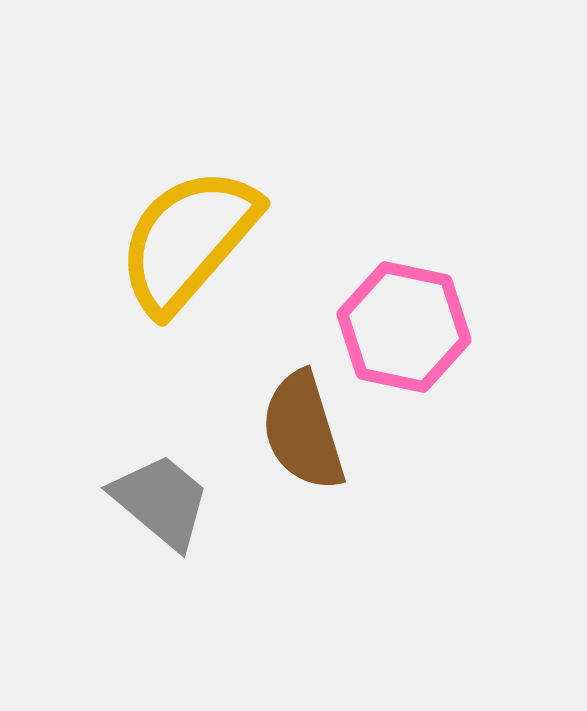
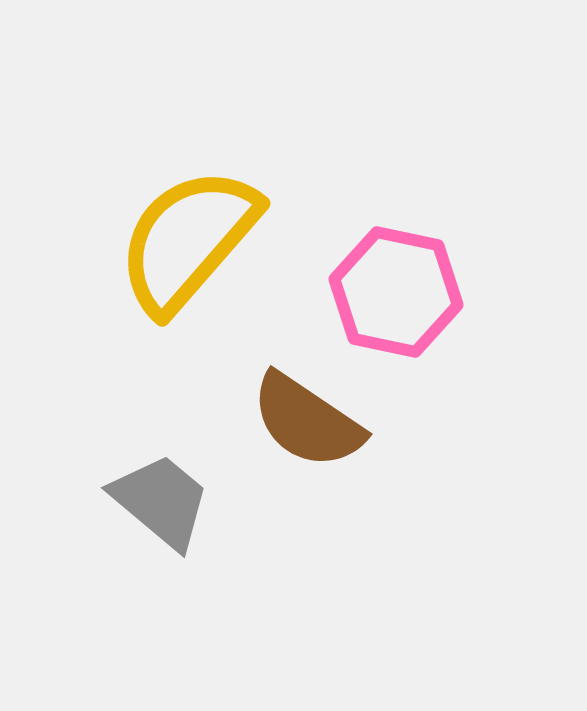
pink hexagon: moved 8 px left, 35 px up
brown semicircle: moved 4 px right, 10 px up; rotated 39 degrees counterclockwise
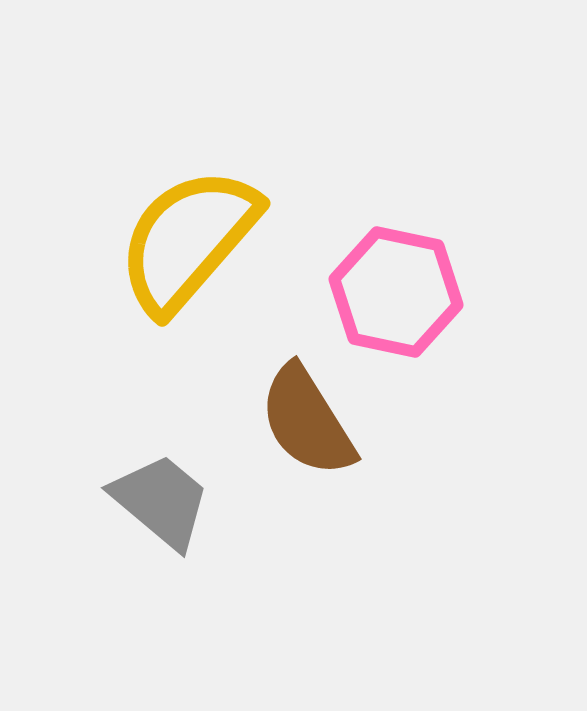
brown semicircle: rotated 24 degrees clockwise
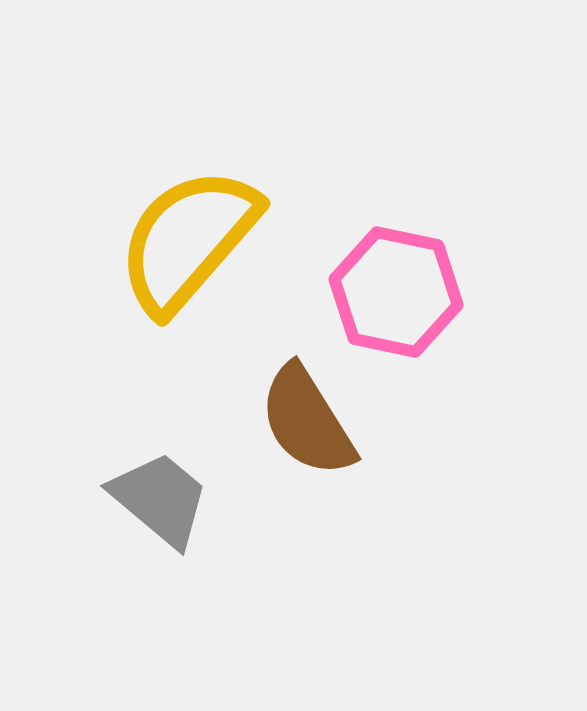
gray trapezoid: moved 1 px left, 2 px up
